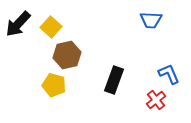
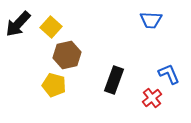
red cross: moved 4 px left, 2 px up
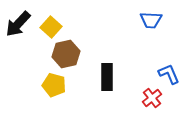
brown hexagon: moved 1 px left, 1 px up
black rectangle: moved 7 px left, 3 px up; rotated 20 degrees counterclockwise
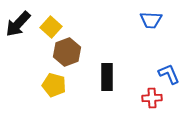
brown hexagon: moved 1 px right, 2 px up; rotated 8 degrees counterclockwise
red cross: rotated 36 degrees clockwise
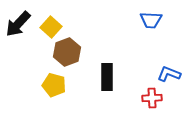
blue L-shape: rotated 45 degrees counterclockwise
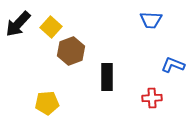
brown hexagon: moved 4 px right, 1 px up
blue L-shape: moved 4 px right, 9 px up
yellow pentagon: moved 7 px left, 18 px down; rotated 20 degrees counterclockwise
